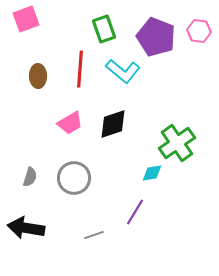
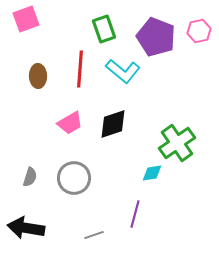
pink hexagon: rotated 20 degrees counterclockwise
purple line: moved 2 px down; rotated 16 degrees counterclockwise
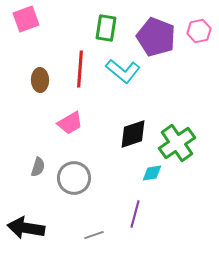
green rectangle: moved 2 px right, 1 px up; rotated 28 degrees clockwise
brown ellipse: moved 2 px right, 4 px down
black diamond: moved 20 px right, 10 px down
gray semicircle: moved 8 px right, 10 px up
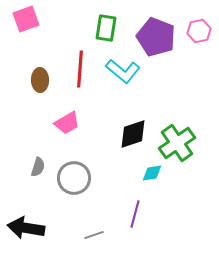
pink trapezoid: moved 3 px left
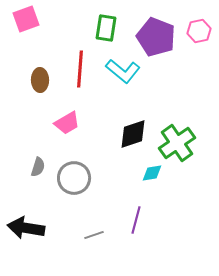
purple line: moved 1 px right, 6 px down
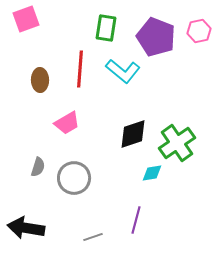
gray line: moved 1 px left, 2 px down
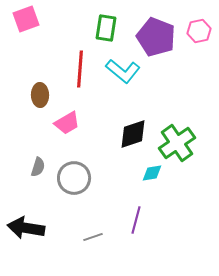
brown ellipse: moved 15 px down
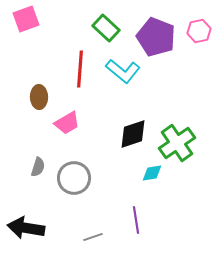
green rectangle: rotated 56 degrees counterclockwise
brown ellipse: moved 1 px left, 2 px down
purple line: rotated 24 degrees counterclockwise
